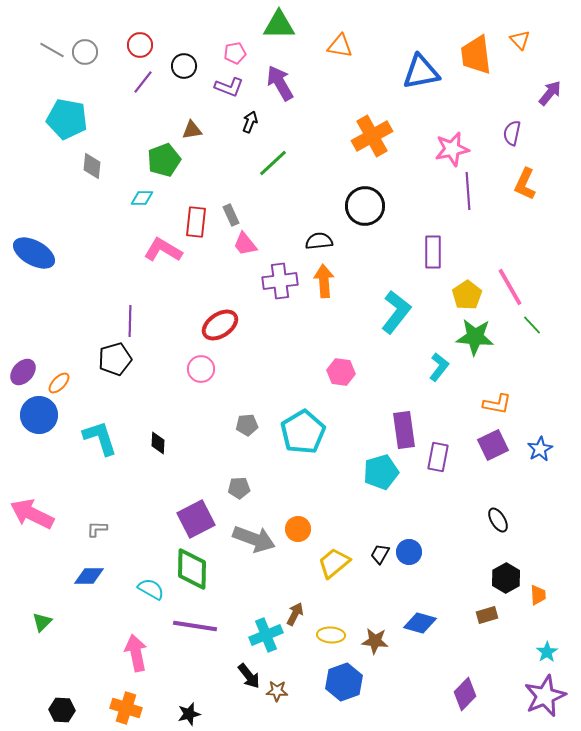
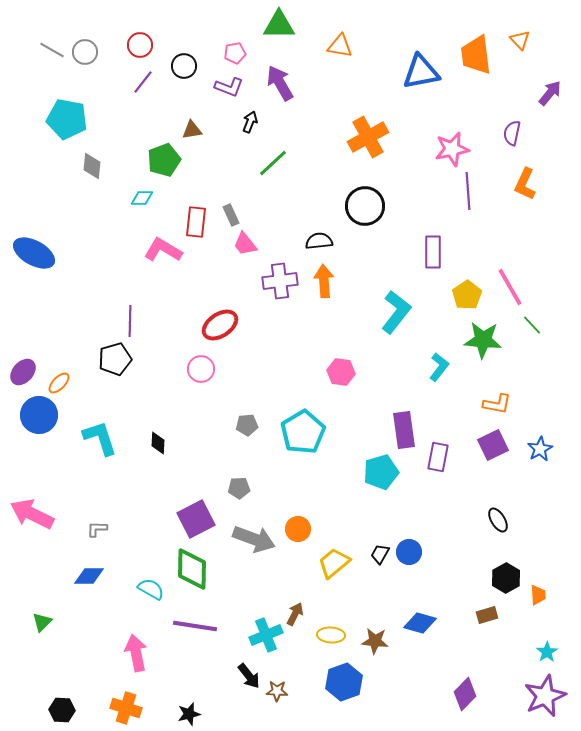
orange cross at (372, 136): moved 4 px left, 1 px down
green star at (475, 337): moved 8 px right, 3 px down
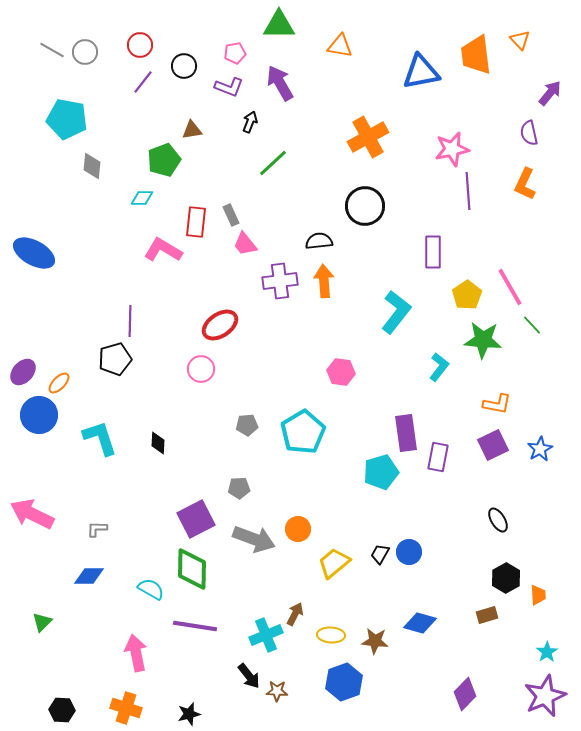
purple semicircle at (512, 133): moved 17 px right; rotated 25 degrees counterclockwise
purple rectangle at (404, 430): moved 2 px right, 3 px down
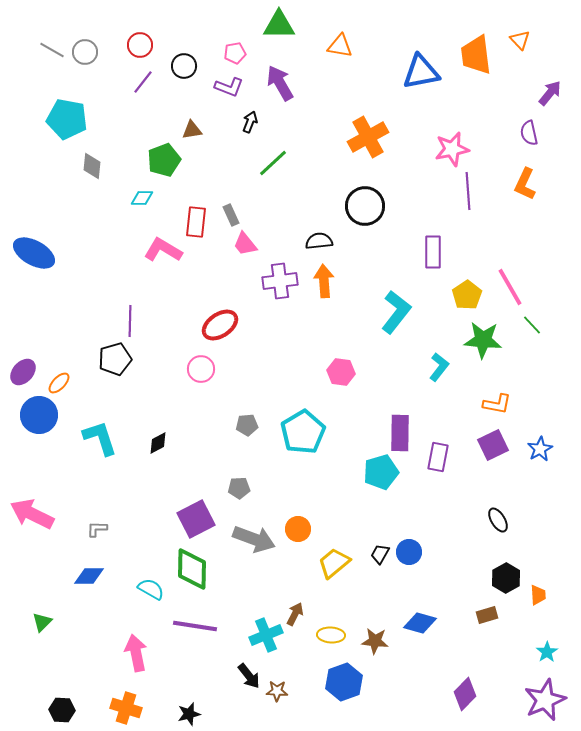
purple rectangle at (406, 433): moved 6 px left; rotated 9 degrees clockwise
black diamond at (158, 443): rotated 60 degrees clockwise
purple star at (545, 696): moved 4 px down
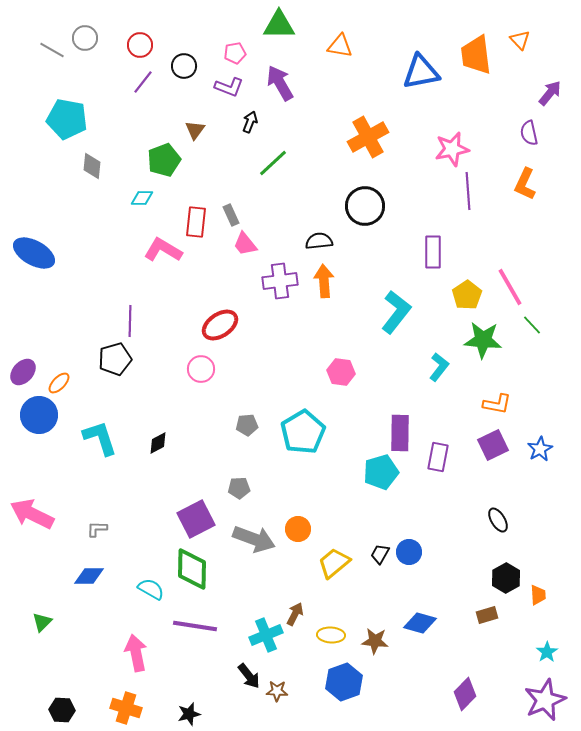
gray circle at (85, 52): moved 14 px up
brown triangle at (192, 130): moved 3 px right; rotated 45 degrees counterclockwise
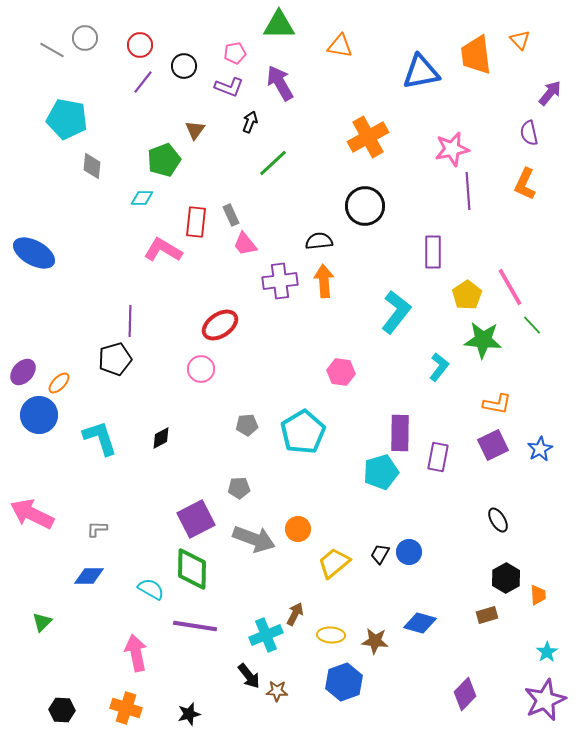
black diamond at (158, 443): moved 3 px right, 5 px up
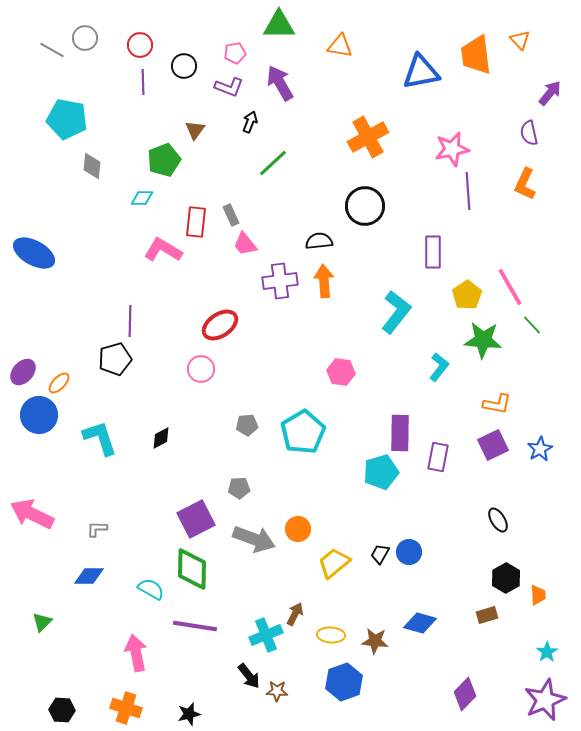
purple line at (143, 82): rotated 40 degrees counterclockwise
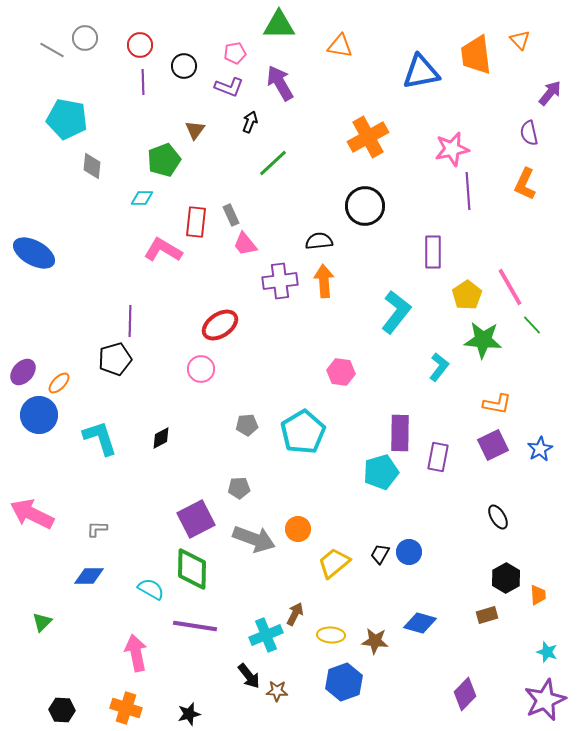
black ellipse at (498, 520): moved 3 px up
cyan star at (547, 652): rotated 20 degrees counterclockwise
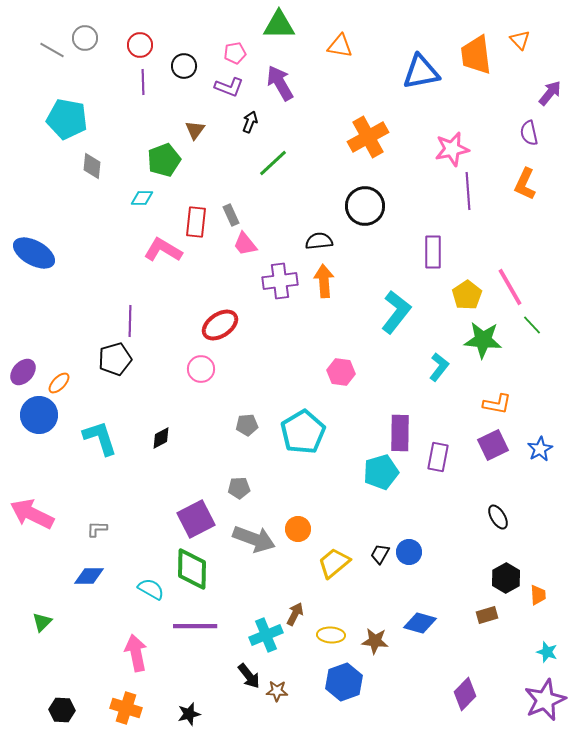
purple line at (195, 626): rotated 9 degrees counterclockwise
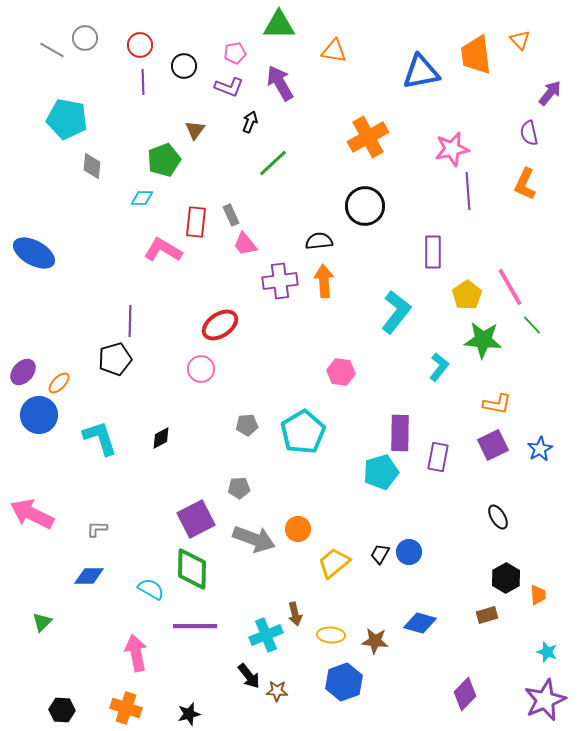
orange triangle at (340, 46): moved 6 px left, 5 px down
brown arrow at (295, 614): rotated 140 degrees clockwise
